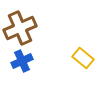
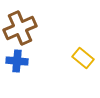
blue cross: moved 5 px left; rotated 30 degrees clockwise
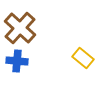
brown cross: rotated 24 degrees counterclockwise
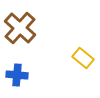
blue cross: moved 14 px down
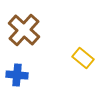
brown cross: moved 4 px right, 2 px down
